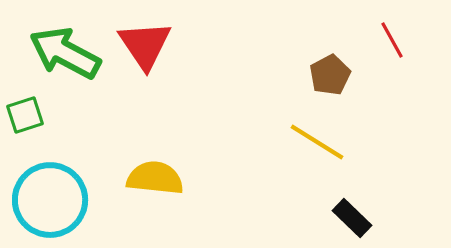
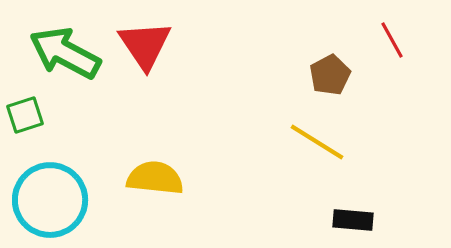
black rectangle: moved 1 px right, 2 px down; rotated 39 degrees counterclockwise
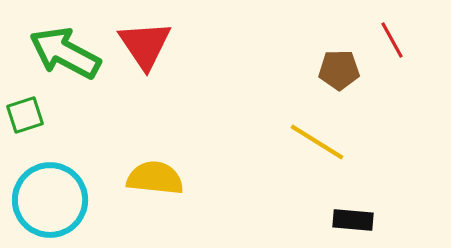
brown pentagon: moved 9 px right, 5 px up; rotated 27 degrees clockwise
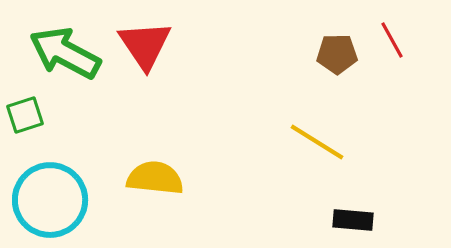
brown pentagon: moved 2 px left, 16 px up
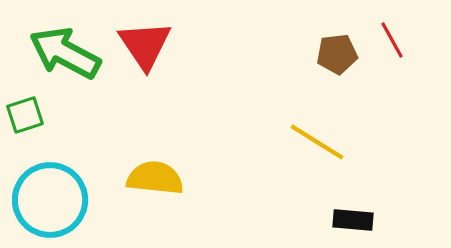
brown pentagon: rotated 6 degrees counterclockwise
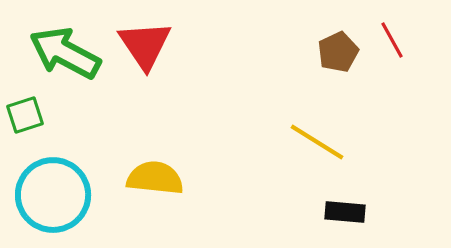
brown pentagon: moved 1 px right, 2 px up; rotated 18 degrees counterclockwise
cyan circle: moved 3 px right, 5 px up
black rectangle: moved 8 px left, 8 px up
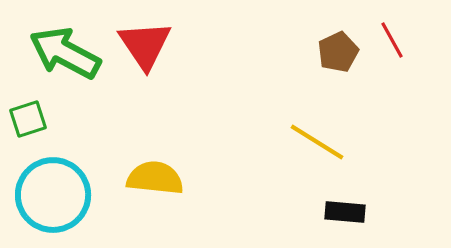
green square: moved 3 px right, 4 px down
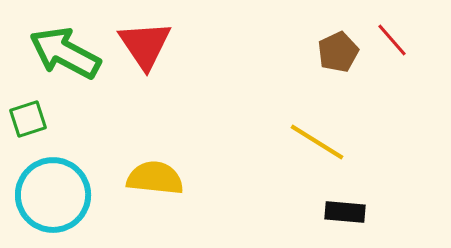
red line: rotated 12 degrees counterclockwise
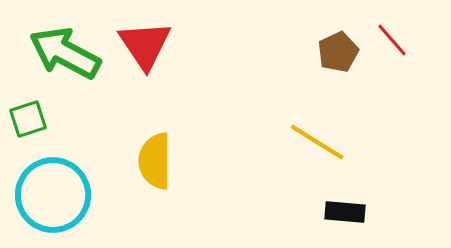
yellow semicircle: moved 17 px up; rotated 96 degrees counterclockwise
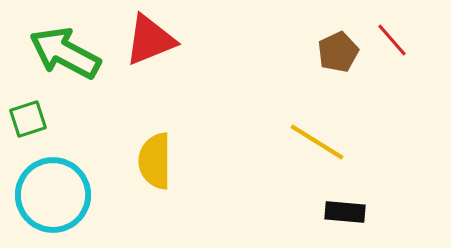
red triangle: moved 5 px right, 5 px up; rotated 42 degrees clockwise
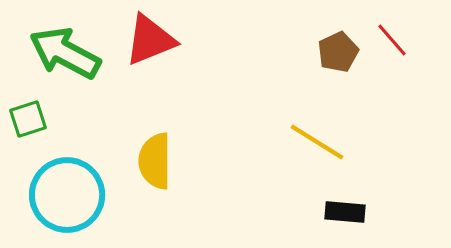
cyan circle: moved 14 px right
